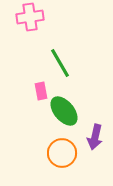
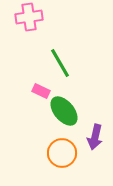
pink cross: moved 1 px left
pink rectangle: rotated 54 degrees counterclockwise
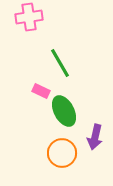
green ellipse: rotated 12 degrees clockwise
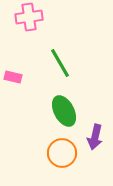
pink rectangle: moved 28 px left, 14 px up; rotated 12 degrees counterclockwise
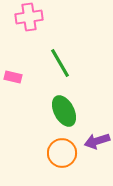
purple arrow: moved 2 px right, 4 px down; rotated 60 degrees clockwise
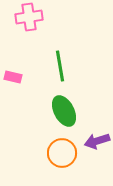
green line: moved 3 px down; rotated 20 degrees clockwise
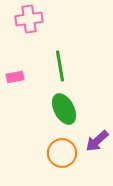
pink cross: moved 2 px down
pink rectangle: moved 2 px right; rotated 24 degrees counterclockwise
green ellipse: moved 2 px up
purple arrow: rotated 25 degrees counterclockwise
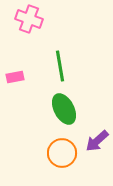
pink cross: rotated 28 degrees clockwise
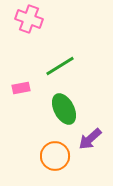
green line: rotated 68 degrees clockwise
pink rectangle: moved 6 px right, 11 px down
purple arrow: moved 7 px left, 2 px up
orange circle: moved 7 px left, 3 px down
